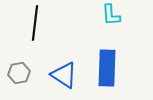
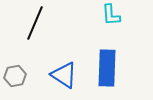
black line: rotated 16 degrees clockwise
gray hexagon: moved 4 px left, 3 px down
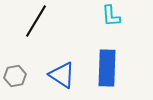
cyan L-shape: moved 1 px down
black line: moved 1 px right, 2 px up; rotated 8 degrees clockwise
blue triangle: moved 2 px left
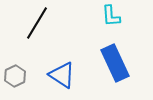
black line: moved 1 px right, 2 px down
blue rectangle: moved 8 px right, 5 px up; rotated 27 degrees counterclockwise
gray hexagon: rotated 15 degrees counterclockwise
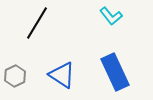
cyan L-shape: rotated 35 degrees counterclockwise
blue rectangle: moved 9 px down
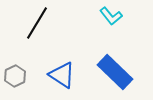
blue rectangle: rotated 21 degrees counterclockwise
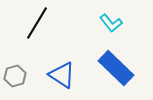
cyan L-shape: moved 7 px down
blue rectangle: moved 1 px right, 4 px up
gray hexagon: rotated 10 degrees clockwise
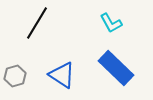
cyan L-shape: rotated 10 degrees clockwise
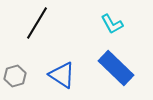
cyan L-shape: moved 1 px right, 1 px down
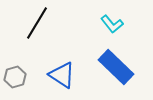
cyan L-shape: rotated 10 degrees counterclockwise
blue rectangle: moved 1 px up
gray hexagon: moved 1 px down
